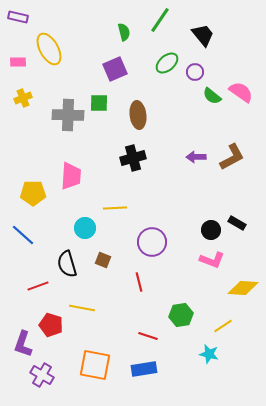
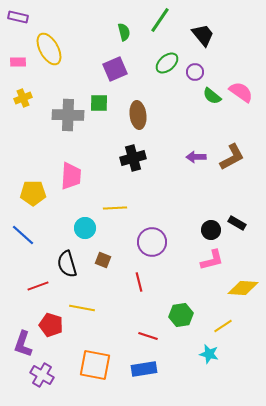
pink L-shape at (212, 260): rotated 35 degrees counterclockwise
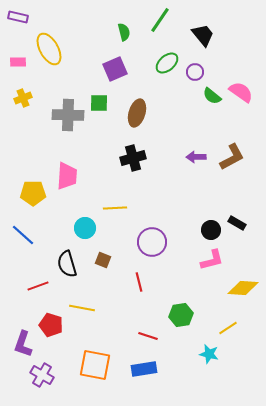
brown ellipse at (138, 115): moved 1 px left, 2 px up; rotated 24 degrees clockwise
pink trapezoid at (71, 176): moved 4 px left
yellow line at (223, 326): moved 5 px right, 2 px down
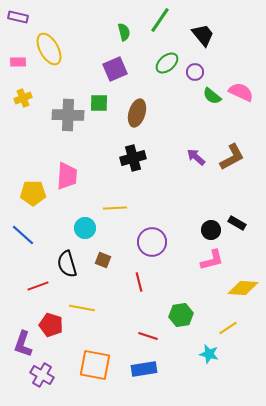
pink semicircle at (241, 92): rotated 10 degrees counterclockwise
purple arrow at (196, 157): rotated 42 degrees clockwise
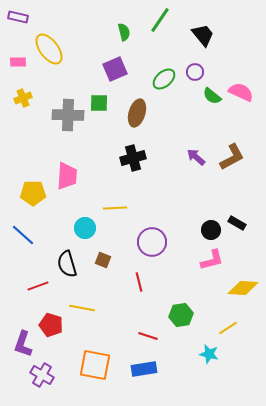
yellow ellipse at (49, 49): rotated 8 degrees counterclockwise
green ellipse at (167, 63): moved 3 px left, 16 px down
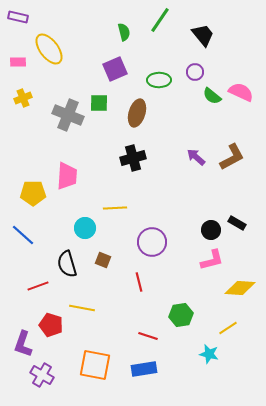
green ellipse at (164, 79): moved 5 px left, 1 px down; rotated 40 degrees clockwise
gray cross at (68, 115): rotated 20 degrees clockwise
yellow diamond at (243, 288): moved 3 px left
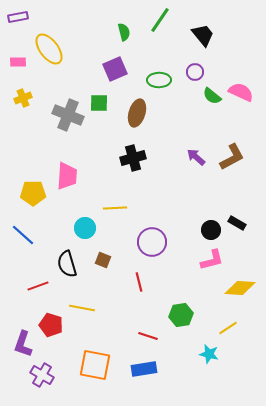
purple rectangle at (18, 17): rotated 24 degrees counterclockwise
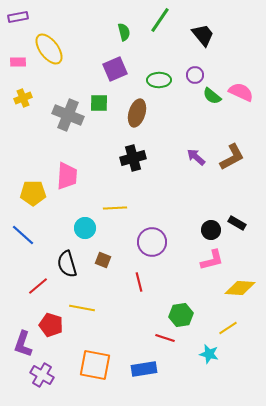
purple circle at (195, 72): moved 3 px down
red line at (38, 286): rotated 20 degrees counterclockwise
red line at (148, 336): moved 17 px right, 2 px down
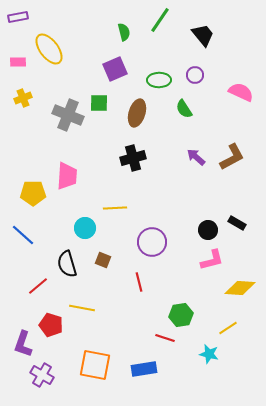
green semicircle at (212, 96): moved 28 px left, 13 px down; rotated 18 degrees clockwise
black circle at (211, 230): moved 3 px left
